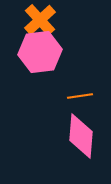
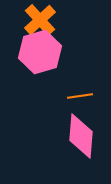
pink hexagon: rotated 9 degrees counterclockwise
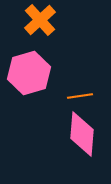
pink hexagon: moved 11 px left, 21 px down
pink diamond: moved 1 px right, 2 px up
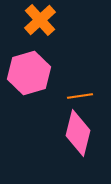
pink diamond: moved 4 px left, 1 px up; rotated 9 degrees clockwise
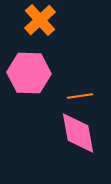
pink hexagon: rotated 18 degrees clockwise
pink diamond: rotated 24 degrees counterclockwise
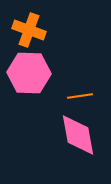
orange cross: moved 11 px left, 10 px down; rotated 28 degrees counterclockwise
pink diamond: moved 2 px down
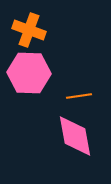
orange line: moved 1 px left
pink diamond: moved 3 px left, 1 px down
